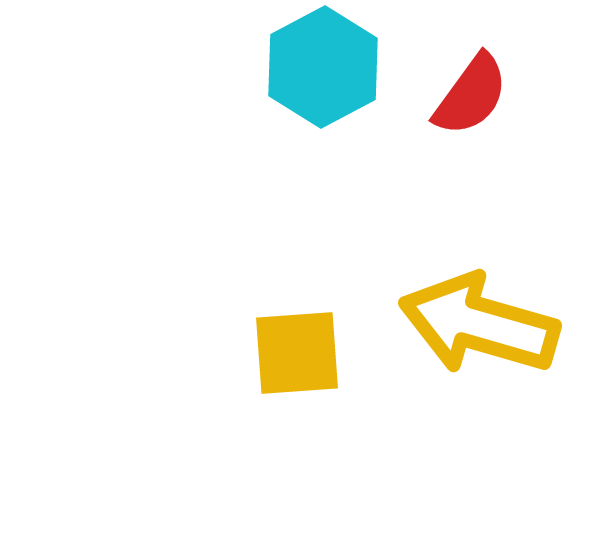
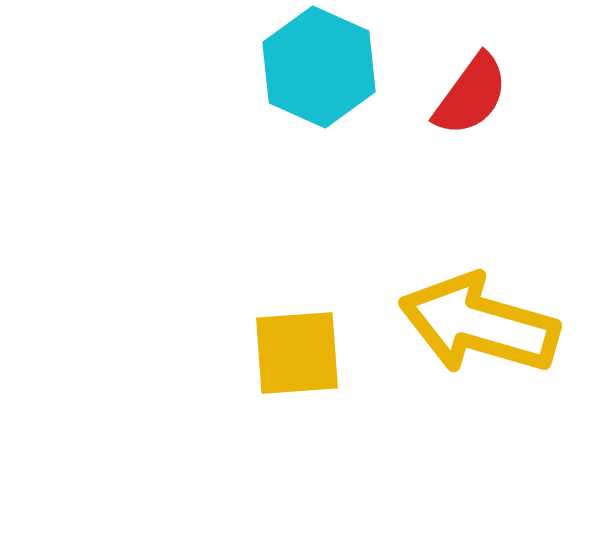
cyan hexagon: moved 4 px left; rotated 8 degrees counterclockwise
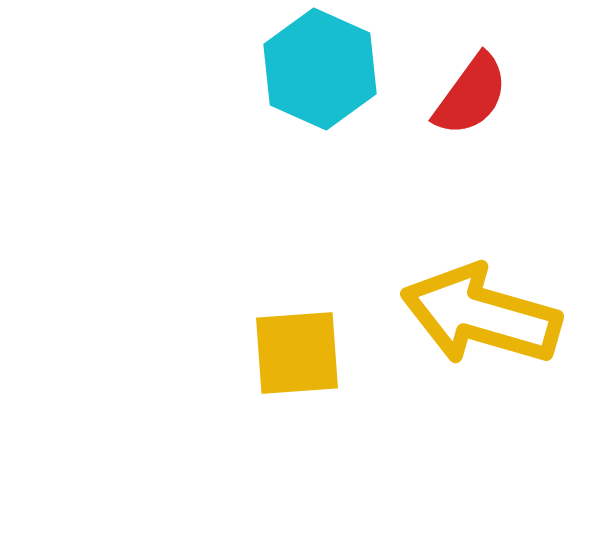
cyan hexagon: moved 1 px right, 2 px down
yellow arrow: moved 2 px right, 9 px up
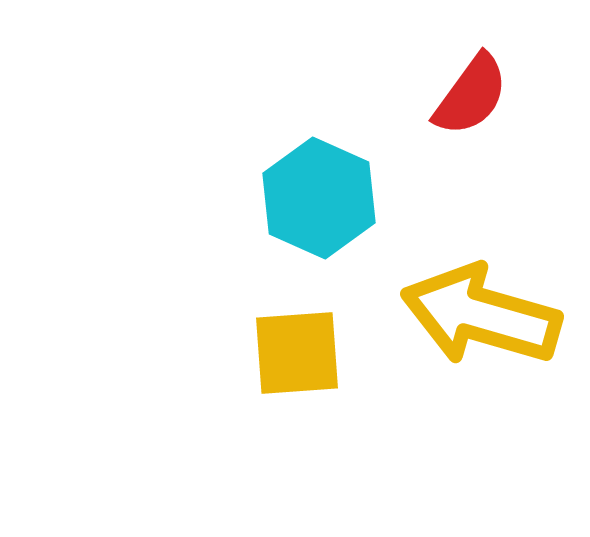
cyan hexagon: moved 1 px left, 129 px down
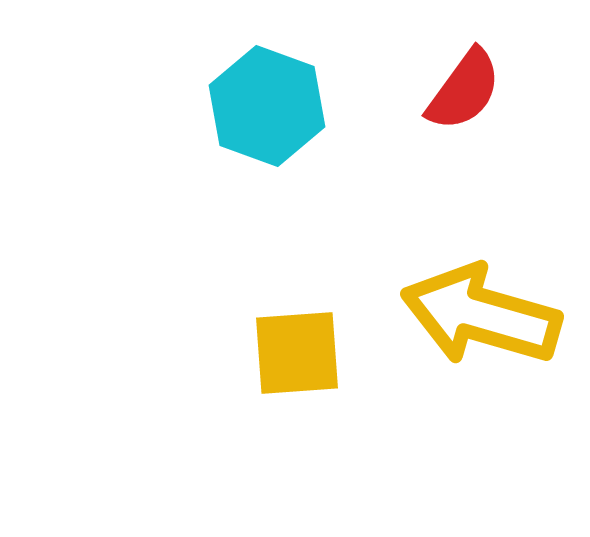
red semicircle: moved 7 px left, 5 px up
cyan hexagon: moved 52 px left, 92 px up; rotated 4 degrees counterclockwise
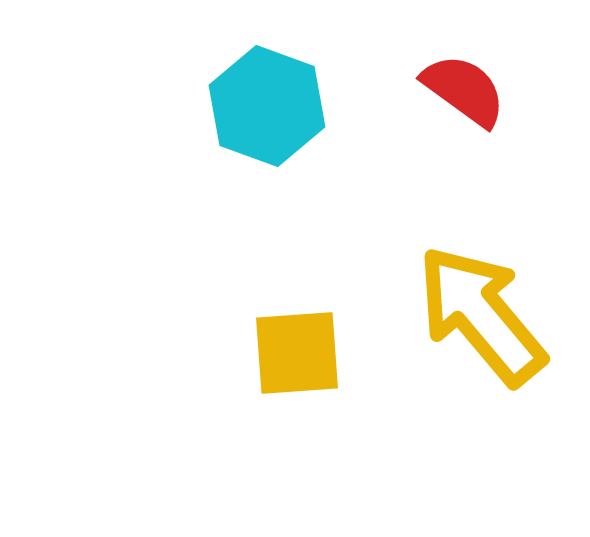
red semicircle: rotated 90 degrees counterclockwise
yellow arrow: rotated 34 degrees clockwise
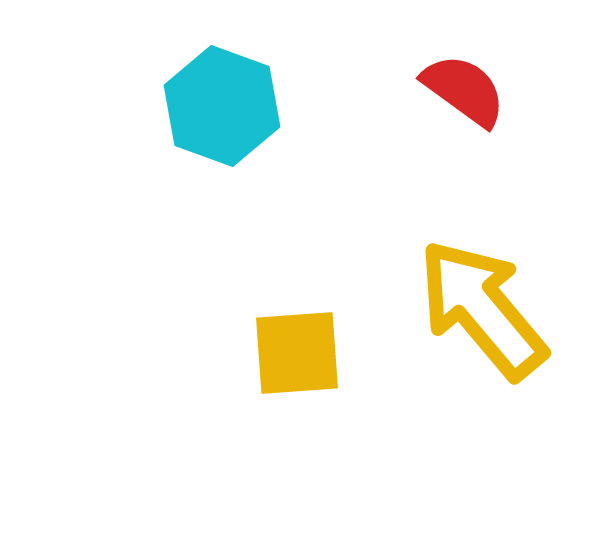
cyan hexagon: moved 45 px left
yellow arrow: moved 1 px right, 6 px up
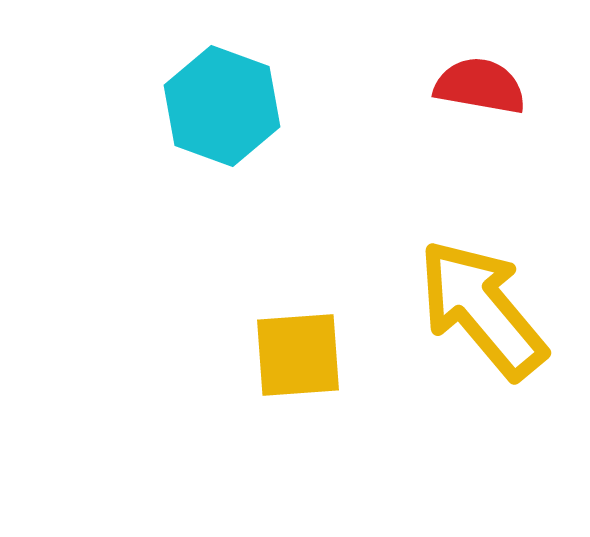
red semicircle: moved 16 px right, 4 px up; rotated 26 degrees counterclockwise
yellow square: moved 1 px right, 2 px down
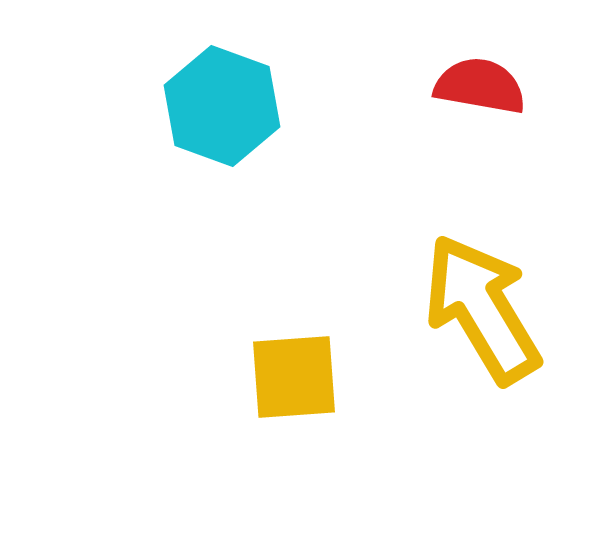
yellow arrow: rotated 9 degrees clockwise
yellow square: moved 4 px left, 22 px down
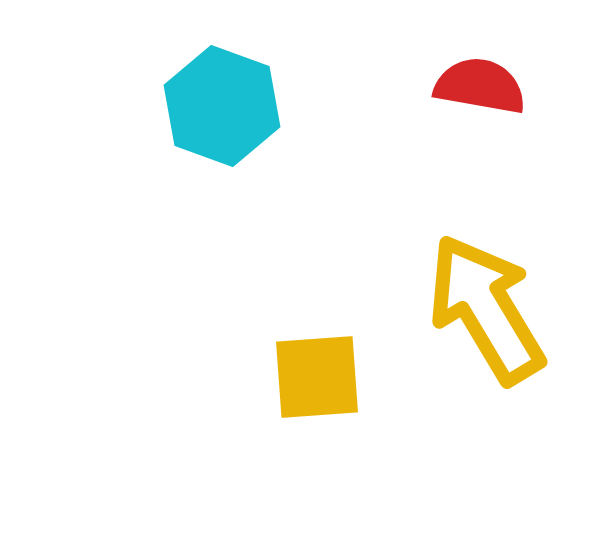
yellow arrow: moved 4 px right
yellow square: moved 23 px right
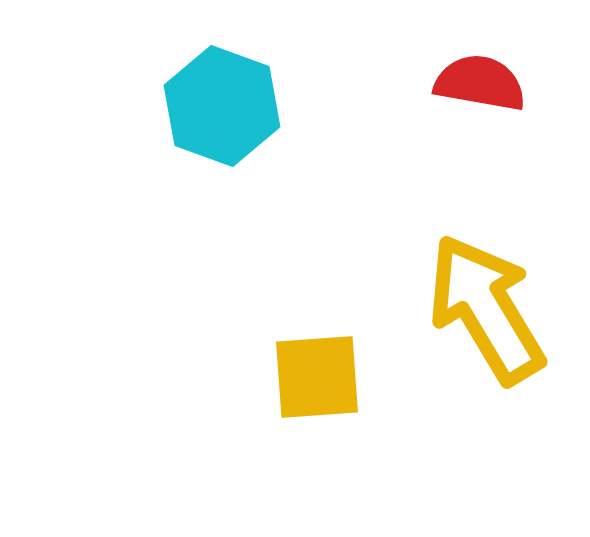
red semicircle: moved 3 px up
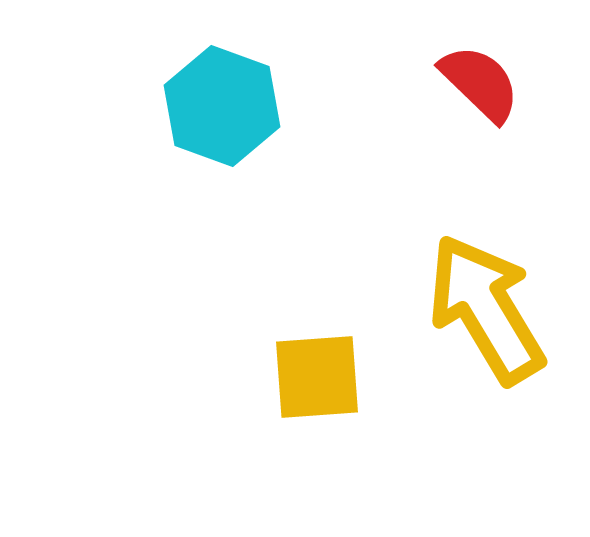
red semicircle: rotated 34 degrees clockwise
